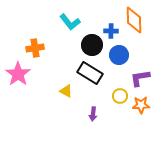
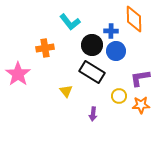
orange diamond: moved 1 px up
orange cross: moved 10 px right
blue circle: moved 3 px left, 4 px up
black rectangle: moved 2 px right, 1 px up
yellow triangle: rotated 24 degrees clockwise
yellow circle: moved 1 px left
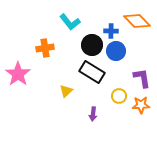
orange diamond: moved 3 px right, 2 px down; rotated 44 degrees counterclockwise
purple L-shape: moved 2 px right; rotated 90 degrees clockwise
yellow triangle: rotated 24 degrees clockwise
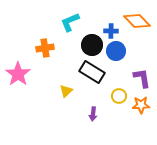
cyan L-shape: rotated 105 degrees clockwise
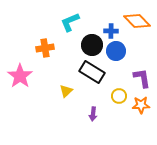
pink star: moved 2 px right, 2 px down
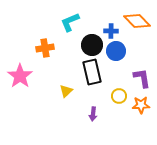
black rectangle: rotated 45 degrees clockwise
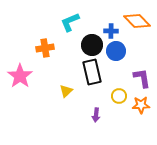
purple arrow: moved 3 px right, 1 px down
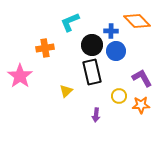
purple L-shape: rotated 20 degrees counterclockwise
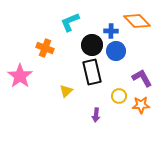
orange cross: rotated 30 degrees clockwise
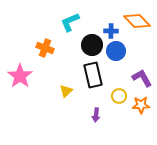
black rectangle: moved 1 px right, 3 px down
